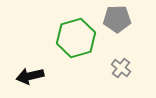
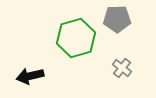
gray cross: moved 1 px right
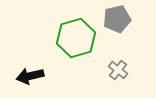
gray pentagon: rotated 12 degrees counterclockwise
gray cross: moved 4 px left, 2 px down
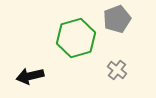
gray pentagon: rotated 8 degrees counterclockwise
gray cross: moved 1 px left
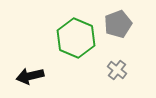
gray pentagon: moved 1 px right, 5 px down
green hexagon: rotated 21 degrees counterclockwise
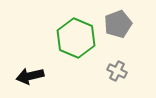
gray cross: moved 1 px down; rotated 12 degrees counterclockwise
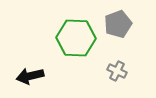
green hexagon: rotated 21 degrees counterclockwise
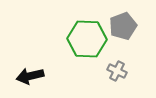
gray pentagon: moved 5 px right, 2 px down
green hexagon: moved 11 px right, 1 px down
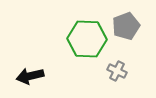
gray pentagon: moved 3 px right
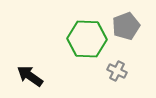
black arrow: rotated 48 degrees clockwise
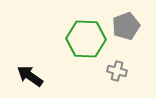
green hexagon: moved 1 px left
gray cross: rotated 12 degrees counterclockwise
